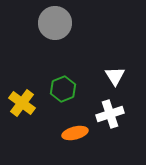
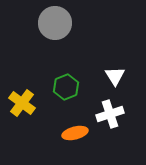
green hexagon: moved 3 px right, 2 px up
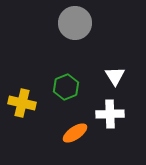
gray circle: moved 20 px right
yellow cross: rotated 24 degrees counterclockwise
white cross: rotated 16 degrees clockwise
orange ellipse: rotated 20 degrees counterclockwise
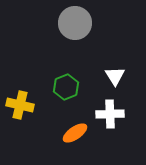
yellow cross: moved 2 px left, 2 px down
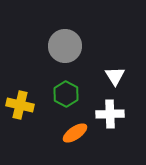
gray circle: moved 10 px left, 23 px down
green hexagon: moved 7 px down; rotated 10 degrees counterclockwise
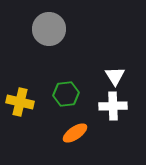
gray circle: moved 16 px left, 17 px up
green hexagon: rotated 25 degrees clockwise
yellow cross: moved 3 px up
white cross: moved 3 px right, 8 px up
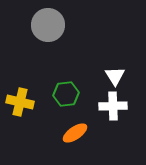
gray circle: moved 1 px left, 4 px up
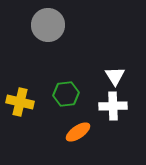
orange ellipse: moved 3 px right, 1 px up
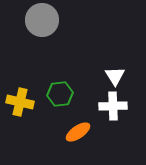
gray circle: moved 6 px left, 5 px up
green hexagon: moved 6 px left
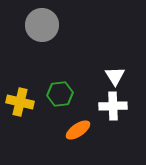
gray circle: moved 5 px down
orange ellipse: moved 2 px up
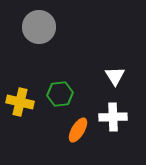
gray circle: moved 3 px left, 2 px down
white cross: moved 11 px down
orange ellipse: rotated 25 degrees counterclockwise
